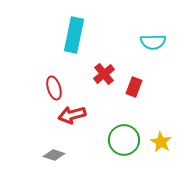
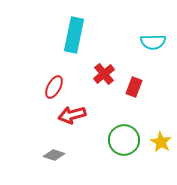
red ellipse: moved 1 px up; rotated 45 degrees clockwise
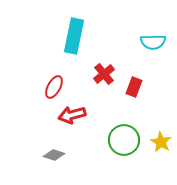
cyan rectangle: moved 1 px down
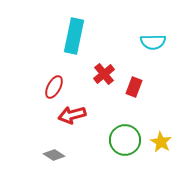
green circle: moved 1 px right
gray diamond: rotated 15 degrees clockwise
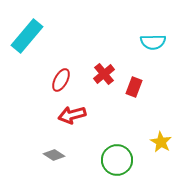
cyan rectangle: moved 47 px left; rotated 28 degrees clockwise
red ellipse: moved 7 px right, 7 px up
green circle: moved 8 px left, 20 px down
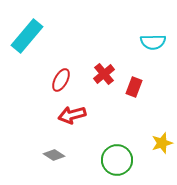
yellow star: moved 1 px right, 1 px down; rotated 25 degrees clockwise
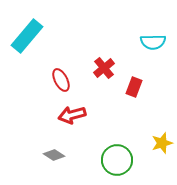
red cross: moved 6 px up
red ellipse: rotated 55 degrees counterclockwise
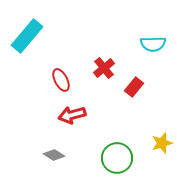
cyan semicircle: moved 2 px down
red rectangle: rotated 18 degrees clockwise
green circle: moved 2 px up
